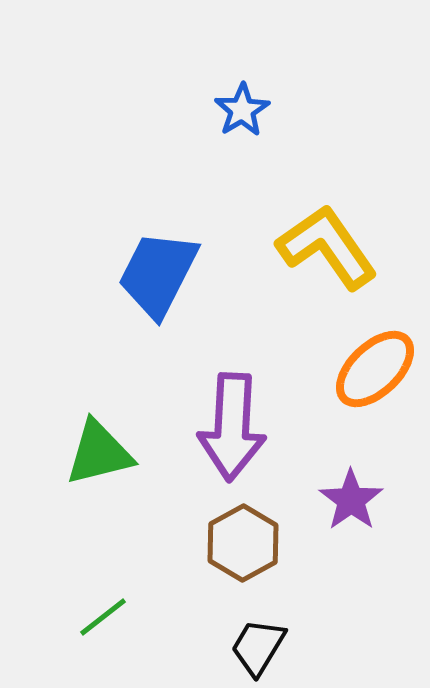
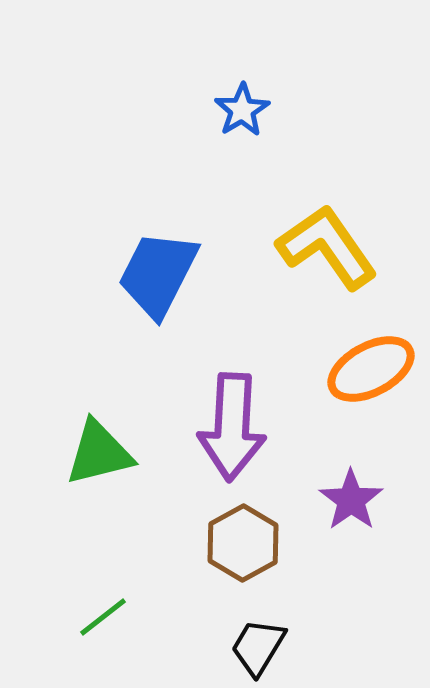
orange ellipse: moved 4 px left; rotated 16 degrees clockwise
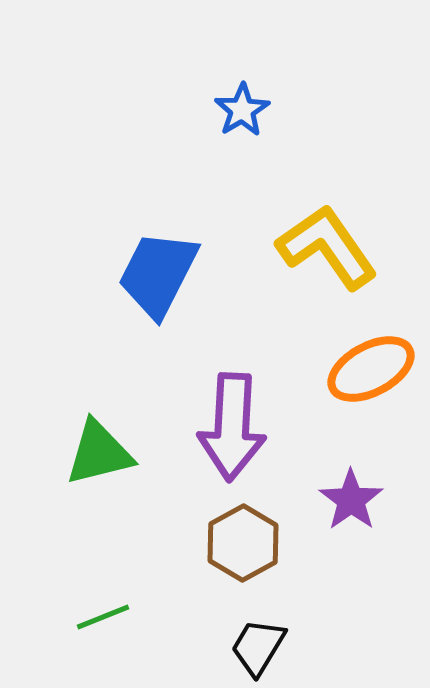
green line: rotated 16 degrees clockwise
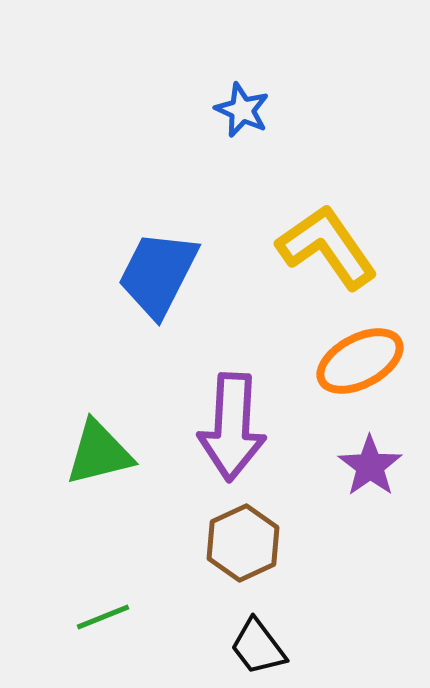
blue star: rotated 16 degrees counterclockwise
orange ellipse: moved 11 px left, 8 px up
purple star: moved 19 px right, 34 px up
brown hexagon: rotated 4 degrees clockwise
black trapezoid: rotated 68 degrees counterclockwise
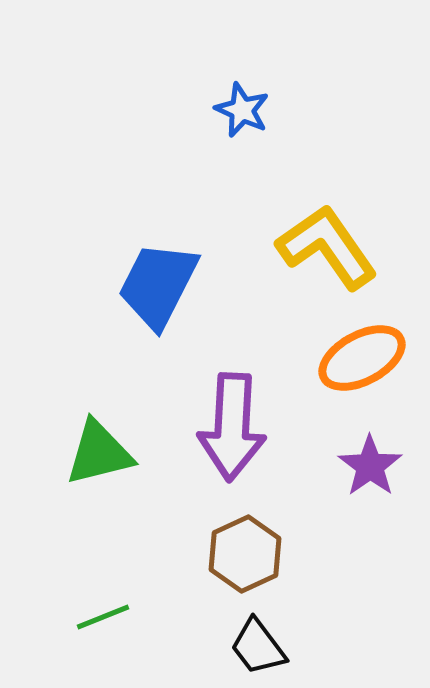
blue trapezoid: moved 11 px down
orange ellipse: moved 2 px right, 3 px up
brown hexagon: moved 2 px right, 11 px down
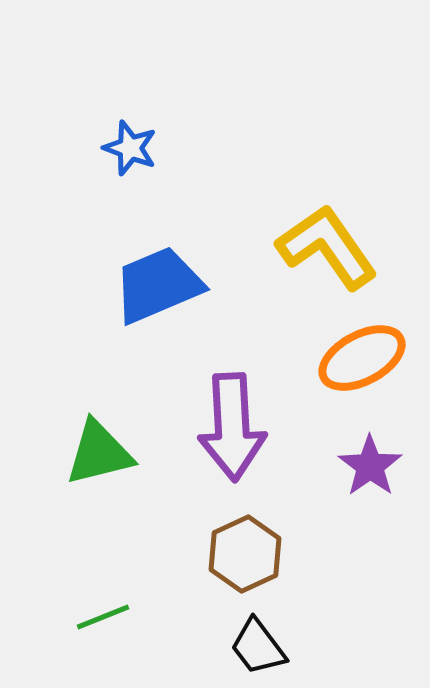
blue star: moved 112 px left, 38 px down; rotated 4 degrees counterclockwise
blue trapezoid: rotated 40 degrees clockwise
purple arrow: rotated 6 degrees counterclockwise
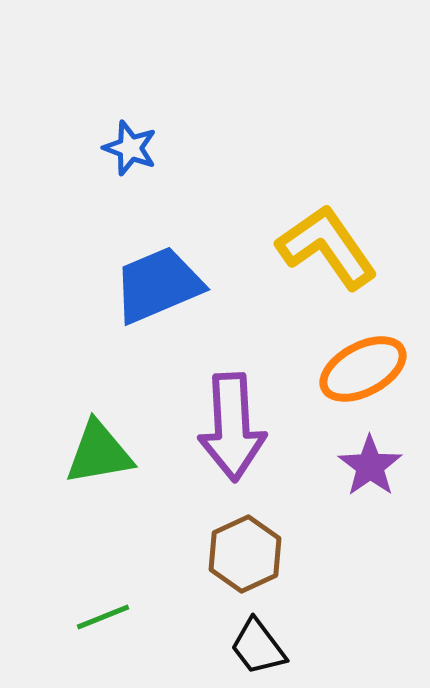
orange ellipse: moved 1 px right, 11 px down
green triangle: rotated 4 degrees clockwise
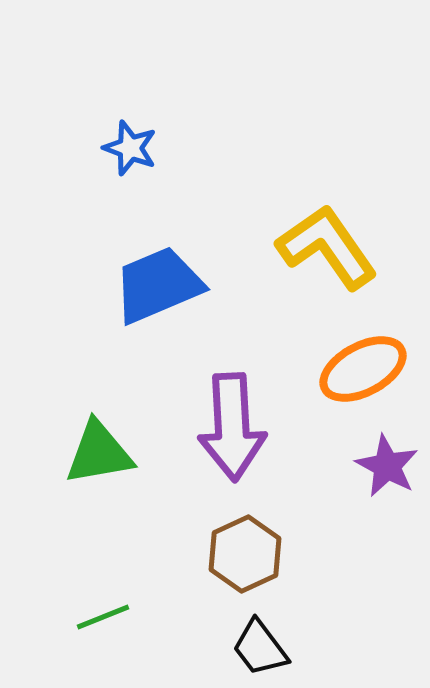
purple star: moved 17 px right; rotated 8 degrees counterclockwise
black trapezoid: moved 2 px right, 1 px down
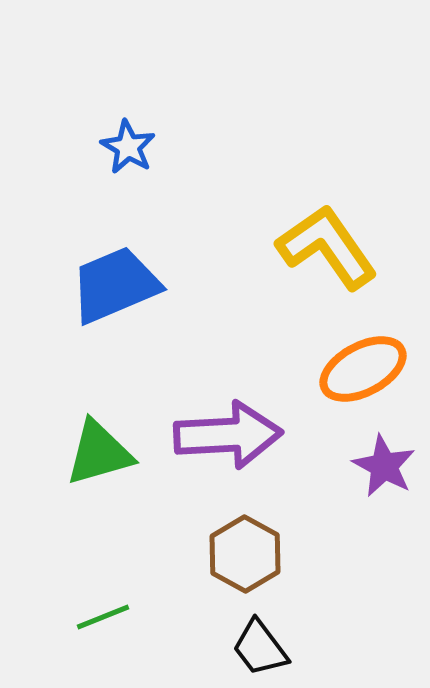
blue star: moved 2 px left, 1 px up; rotated 10 degrees clockwise
blue trapezoid: moved 43 px left
purple arrow: moved 4 px left, 8 px down; rotated 90 degrees counterclockwise
green triangle: rotated 6 degrees counterclockwise
purple star: moved 3 px left
brown hexagon: rotated 6 degrees counterclockwise
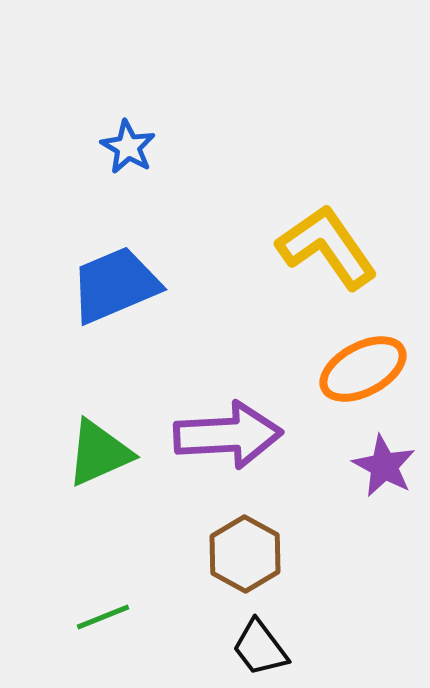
green triangle: rotated 8 degrees counterclockwise
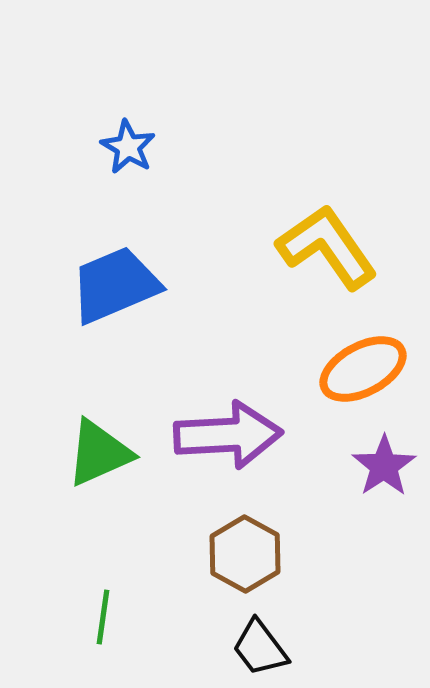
purple star: rotated 10 degrees clockwise
green line: rotated 60 degrees counterclockwise
